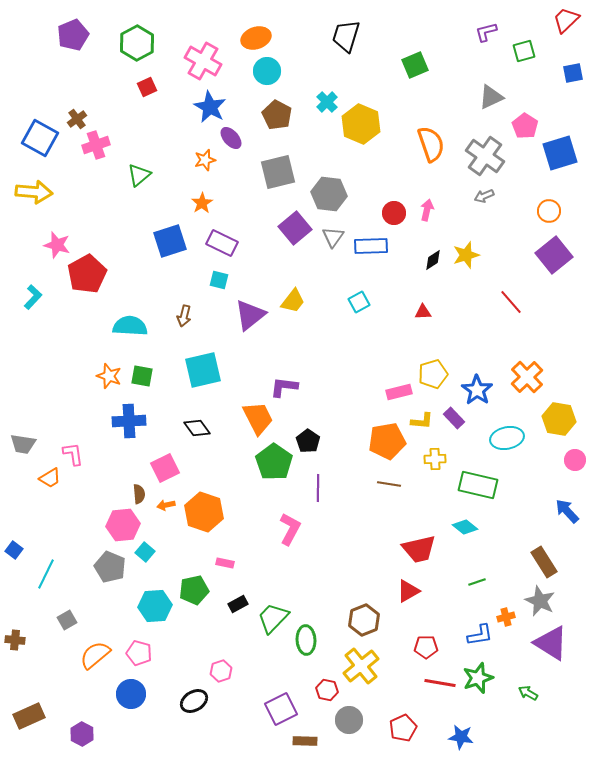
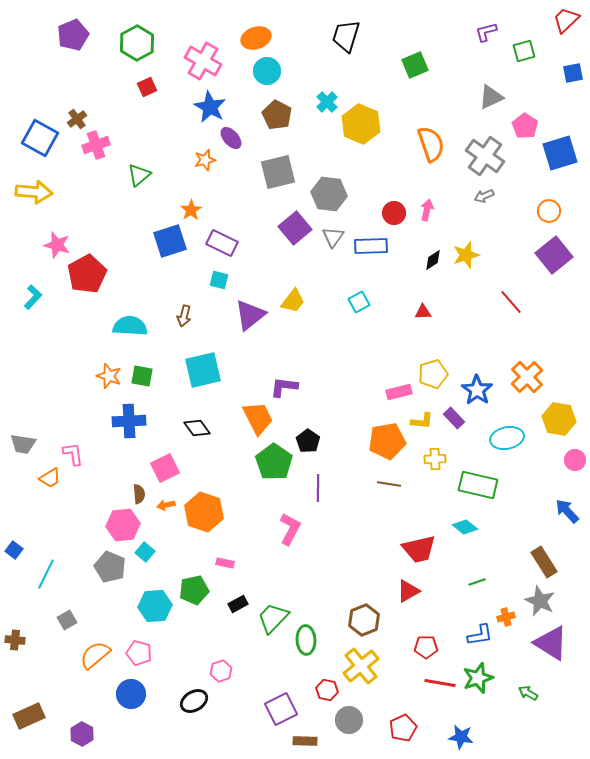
orange star at (202, 203): moved 11 px left, 7 px down
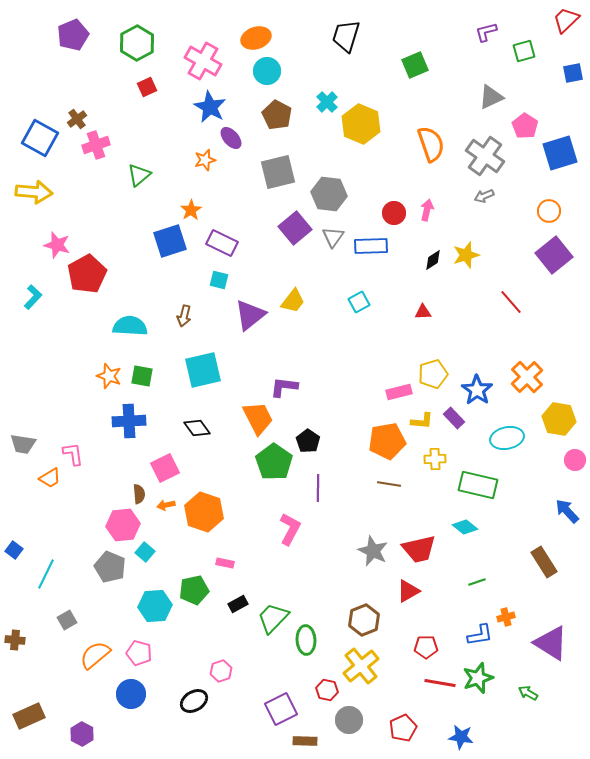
gray star at (540, 601): moved 167 px left, 50 px up
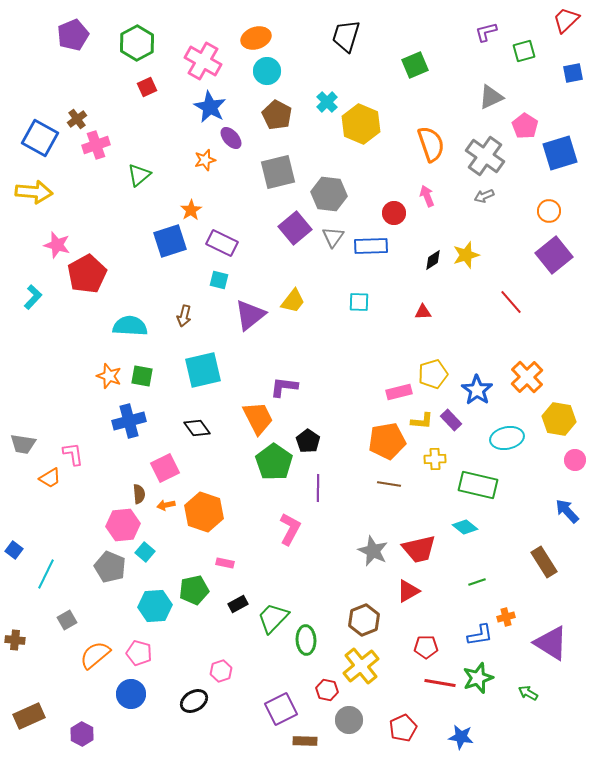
pink arrow at (427, 210): moved 14 px up; rotated 35 degrees counterclockwise
cyan square at (359, 302): rotated 30 degrees clockwise
purple rectangle at (454, 418): moved 3 px left, 2 px down
blue cross at (129, 421): rotated 12 degrees counterclockwise
